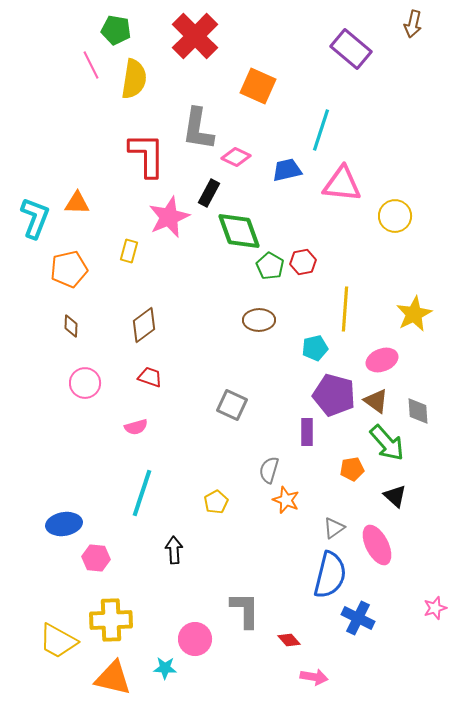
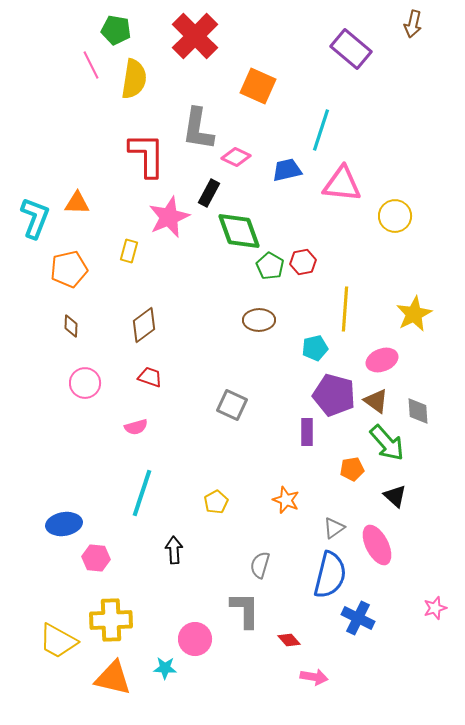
gray semicircle at (269, 470): moved 9 px left, 95 px down
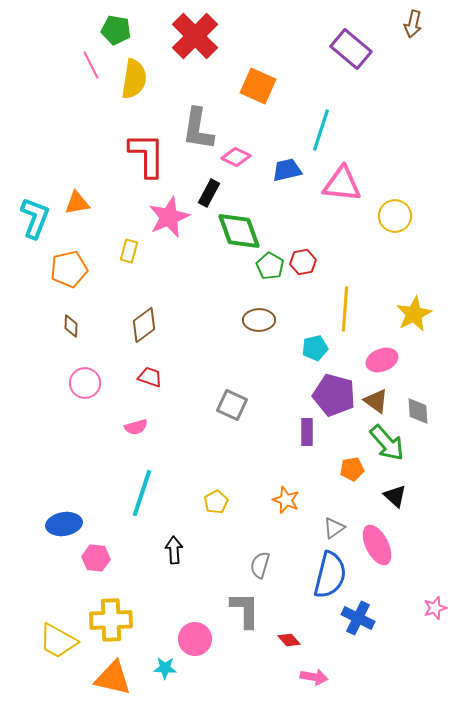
orange triangle at (77, 203): rotated 12 degrees counterclockwise
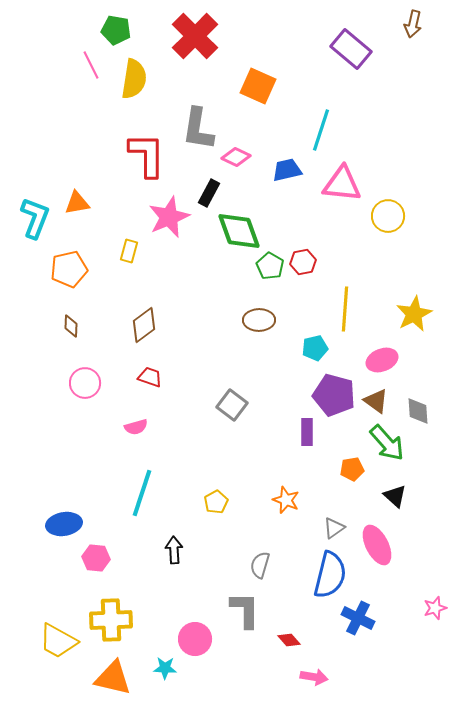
yellow circle at (395, 216): moved 7 px left
gray square at (232, 405): rotated 12 degrees clockwise
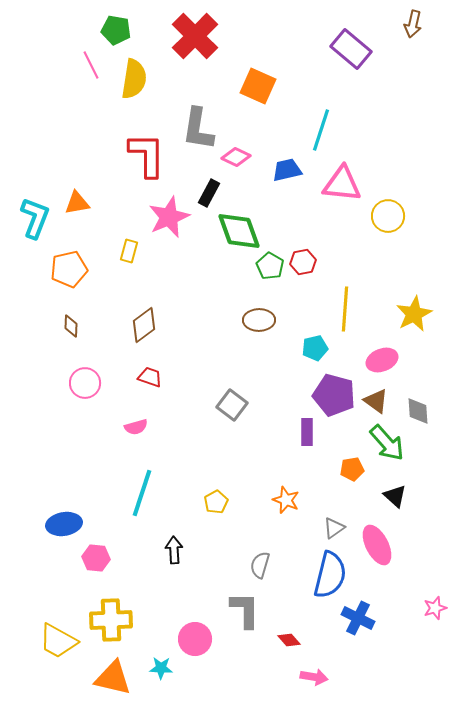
cyan star at (165, 668): moved 4 px left
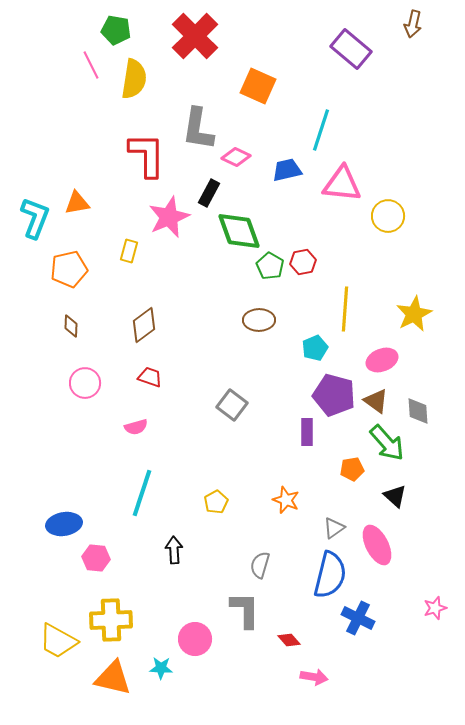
cyan pentagon at (315, 348): rotated 10 degrees counterclockwise
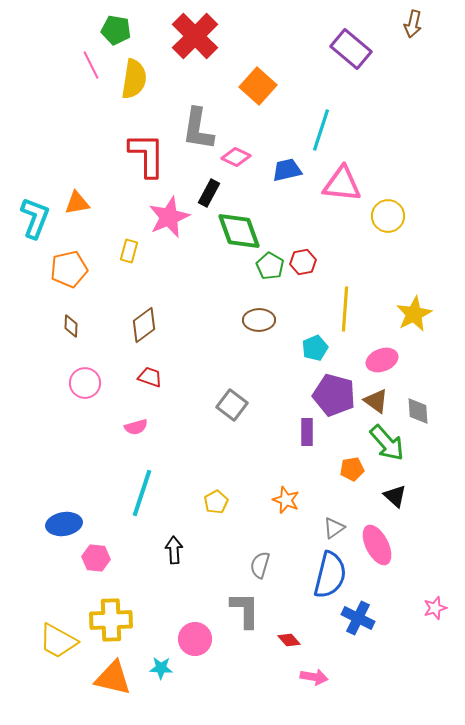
orange square at (258, 86): rotated 18 degrees clockwise
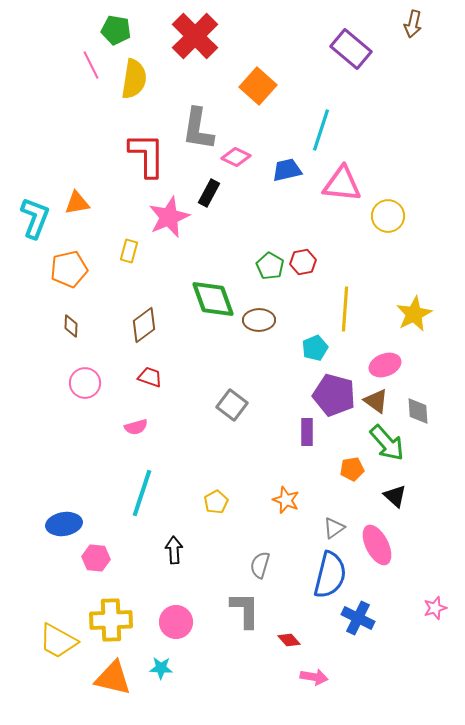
green diamond at (239, 231): moved 26 px left, 68 px down
pink ellipse at (382, 360): moved 3 px right, 5 px down
pink circle at (195, 639): moved 19 px left, 17 px up
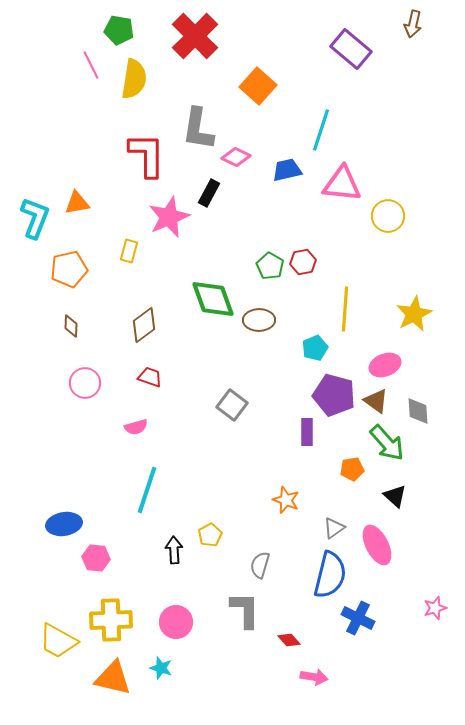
green pentagon at (116, 30): moved 3 px right
cyan line at (142, 493): moved 5 px right, 3 px up
yellow pentagon at (216, 502): moved 6 px left, 33 px down
cyan star at (161, 668): rotated 15 degrees clockwise
